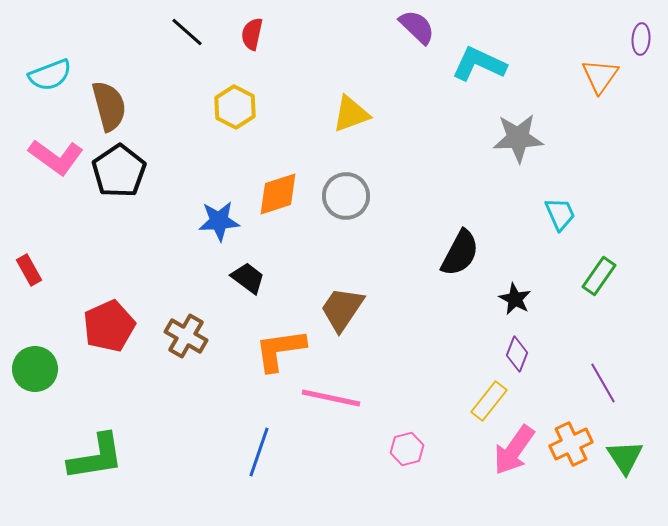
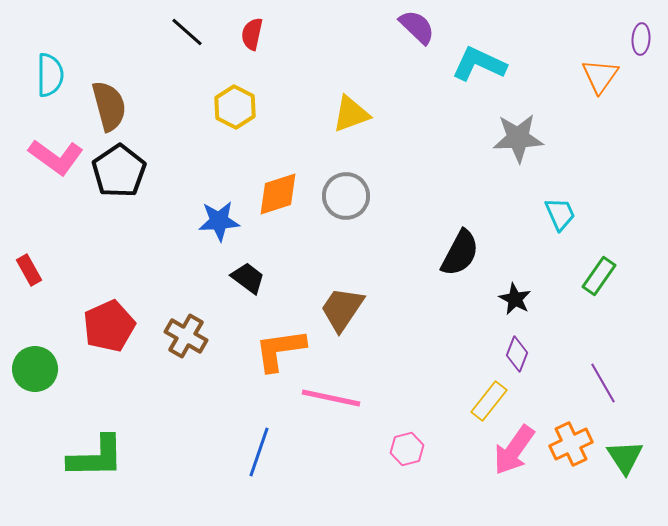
cyan semicircle: rotated 69 degrees counterclockwise
green L-shape: rotated 8 degrees clockwise
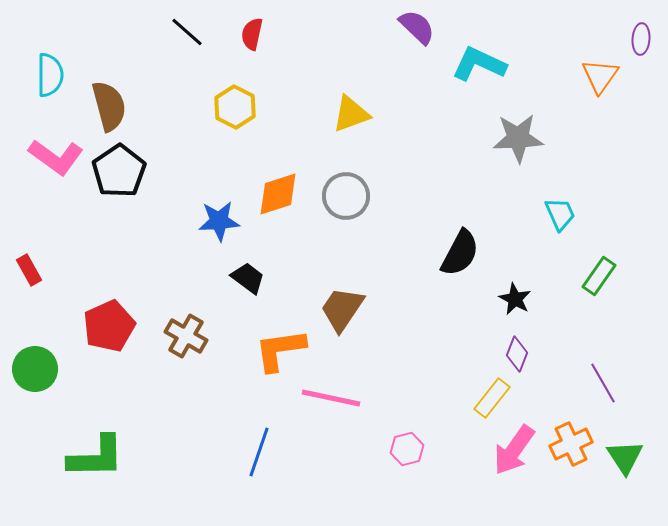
yellow rectangle: moved 3 px right, 3 px up
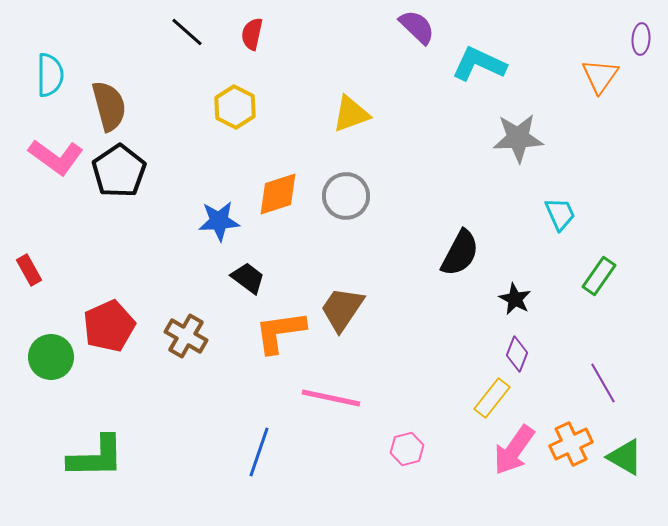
orange L-shape: moved 18 px up
green circle: moved 16 px right, 12 px up
green triangle: rotated 27 degrees counterclockwise
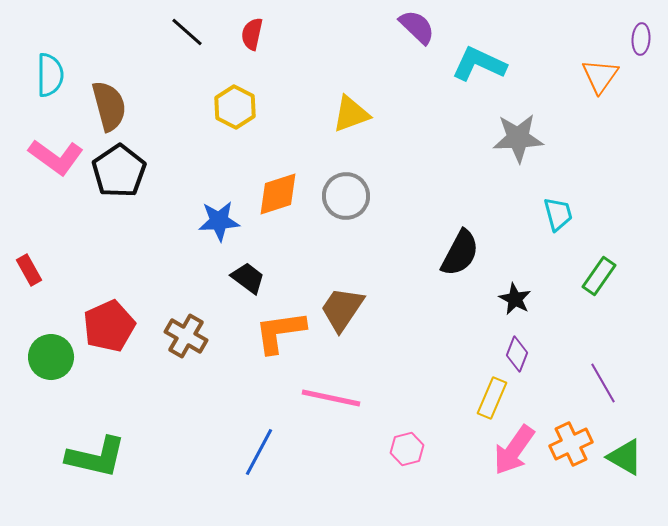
cyan trapezoid: moved 2 px left; rotated 9 degrees clockwise
yellow rectangle: rotated 15 degrees counterclockwise
blue line: rotated 9 degrees clockwise
green L-shape: rotated 14 degrees clockwise
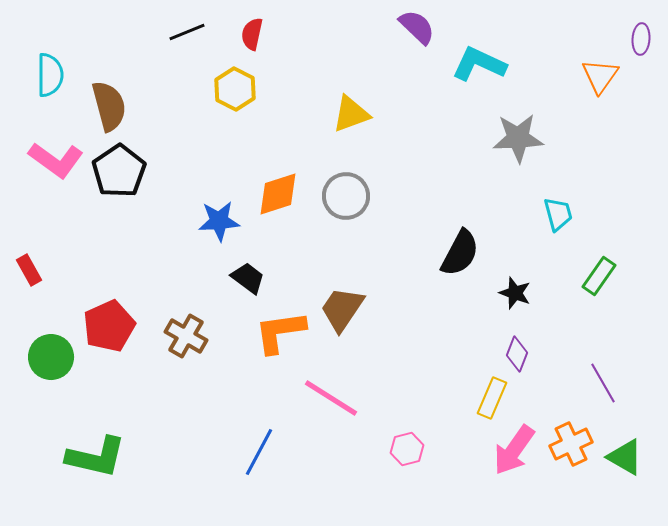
black line: rotated 63 degrees counterclockwise
yellow hexagon: moved 18 px up
pink L-shape: moved 3 px down
black star: moved 6 px up; rotated 8 degrees counterclockwise
pink line: rotated 20 degrees clockwise
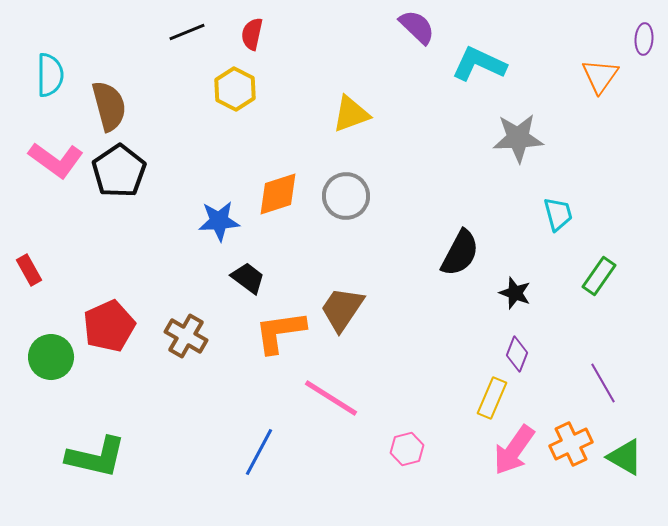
purple ellipse: moved 3 px right
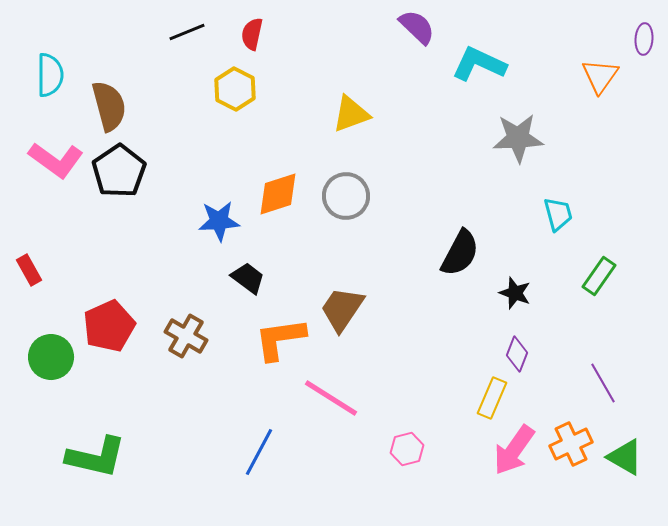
orange L-shape: moved 7 px down
